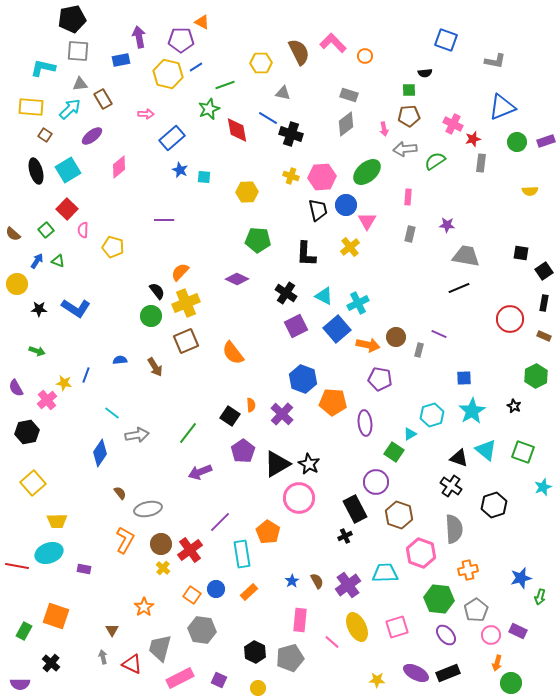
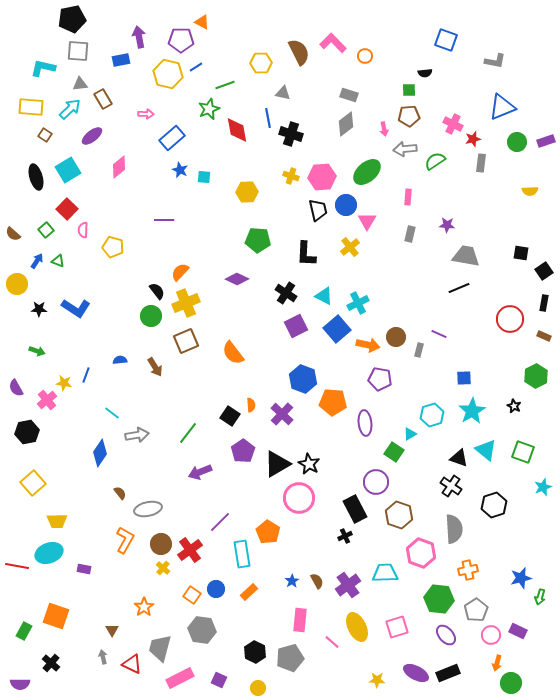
blue line at (268, 118): rotated 48 degrees clockwise
black ellipse at (36, 171): moved 6 px down
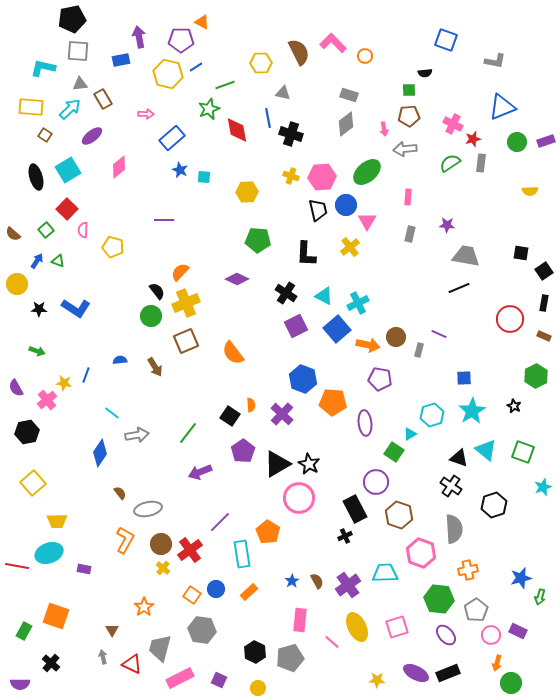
green semicircle at (435, 161): moved 15 px right, 2 px down
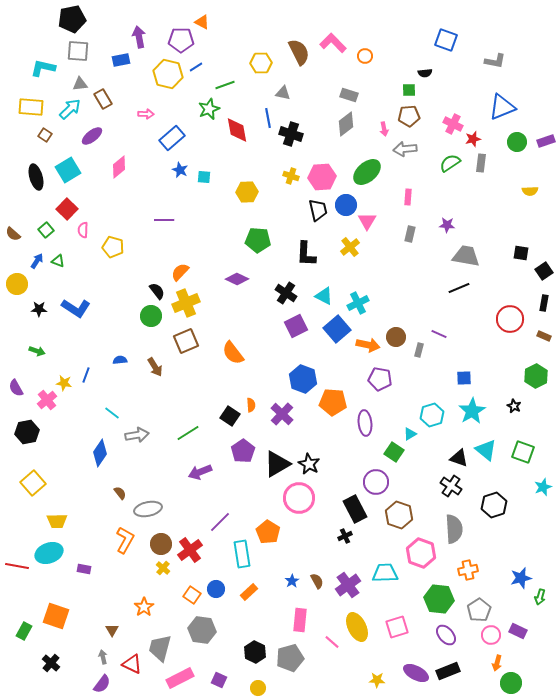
green line at (188, 433): rotated 20 degrees clockwise
gray pentagon at (476, 610): moved 3 px right
black rectangle at (448, 673): moved 2 px up
purple semicircle at (20, 684): moved 82 px right; rotated 54 degrees counterclockwise
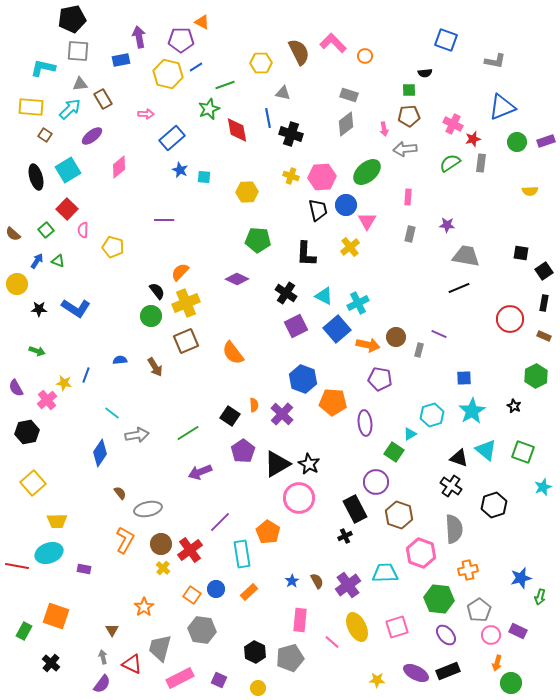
orange semicircle at (251, 405): moved 3 px right
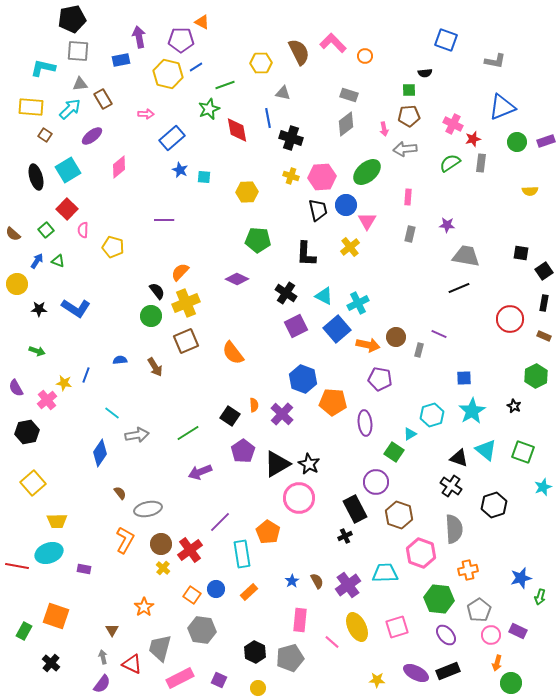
black cross at (291, 134): moved 4 px down
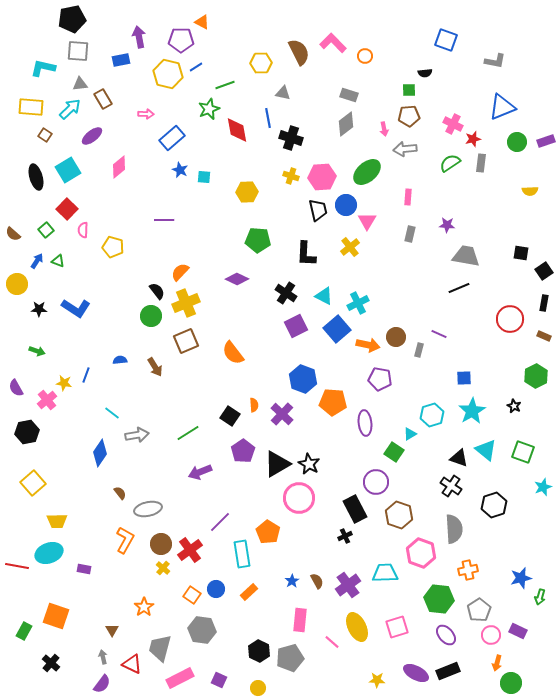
black hexagon at (255, 652): moved 4 px right, 1 px up
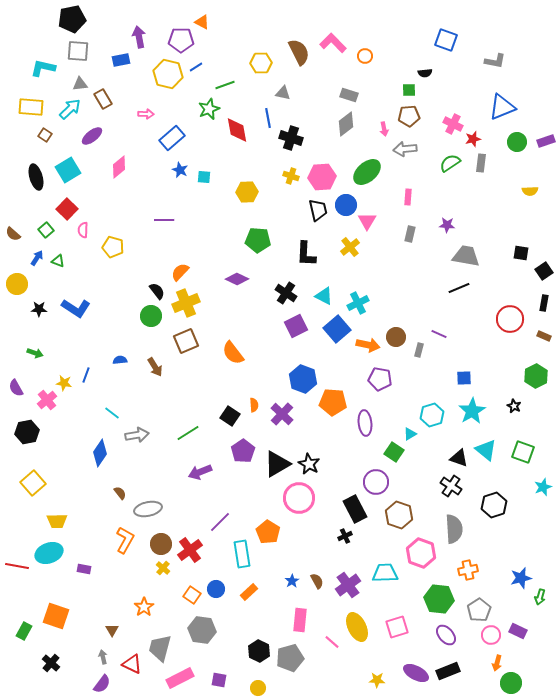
blue arrow at (37, 261): moved 3 px up
green arrow at (37, 351): moved 2 px left, 2 px down
purple square at (219, 680): rotated 14 degrees counterclockwise
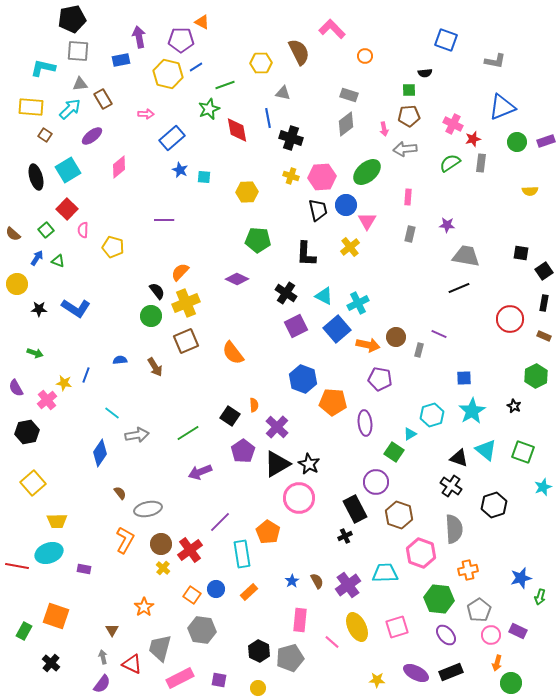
pink L-shape at (333, 43): moved 1 px left, 14 px up
purple cross at (282, 414): moved 5 px left, 13 px down
black rectangle at (448, 671): moved 3 px right, 1 px down
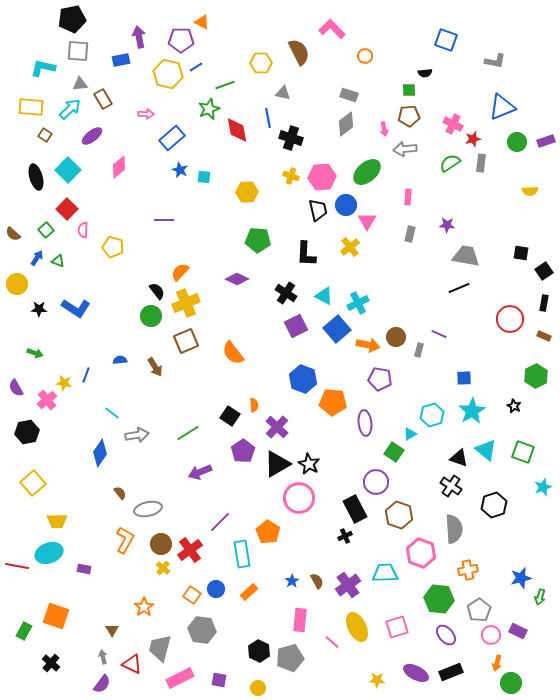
cyan square at (68, 170): rotated 15 degrees counterclockwise
